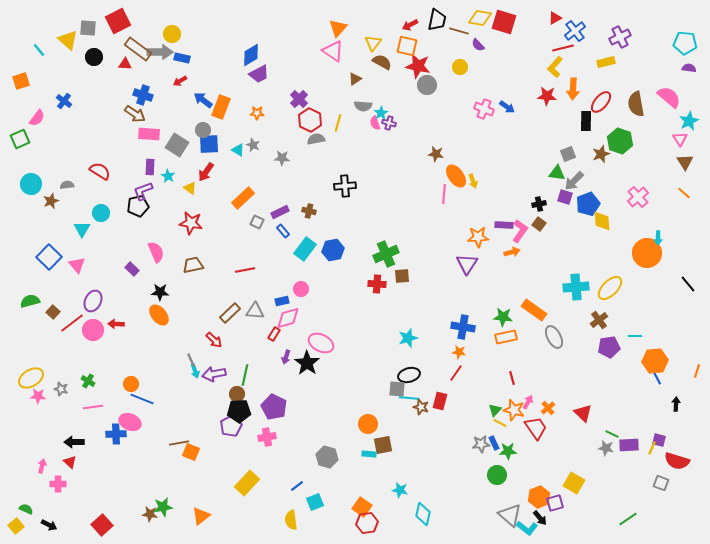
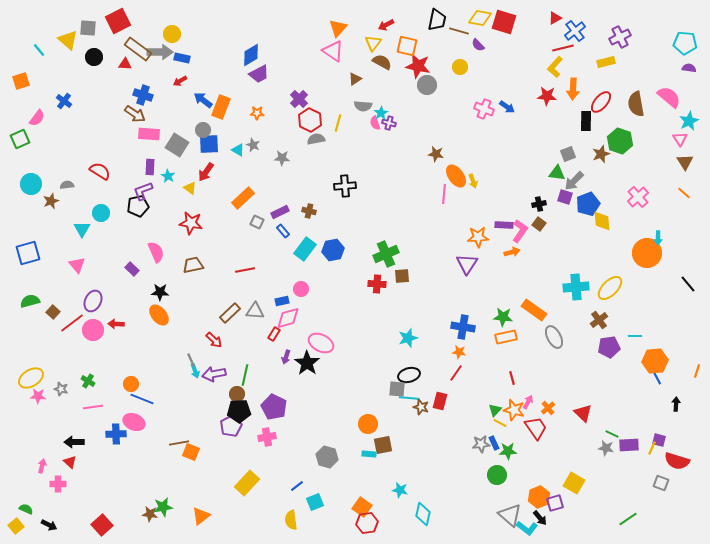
red arrow at (410, 25): moved 24 px left
blue square at (49, 257): moved 21 px left, 4 px up; rotated 30 degrees clockwise
pink ellipse at (130, 422): moved 4 px right
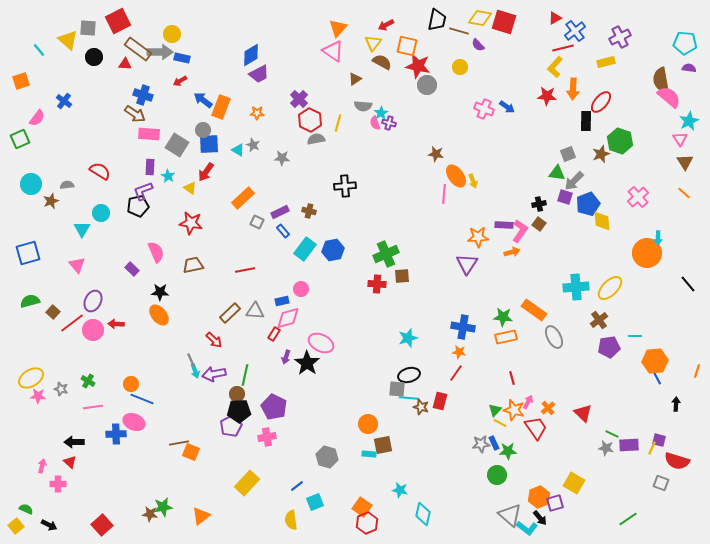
brown semicircle at (636, 104): moved 25 px right, 24 px up
red hexagon at (367, 523): rotated 15 degrees counterclockwise
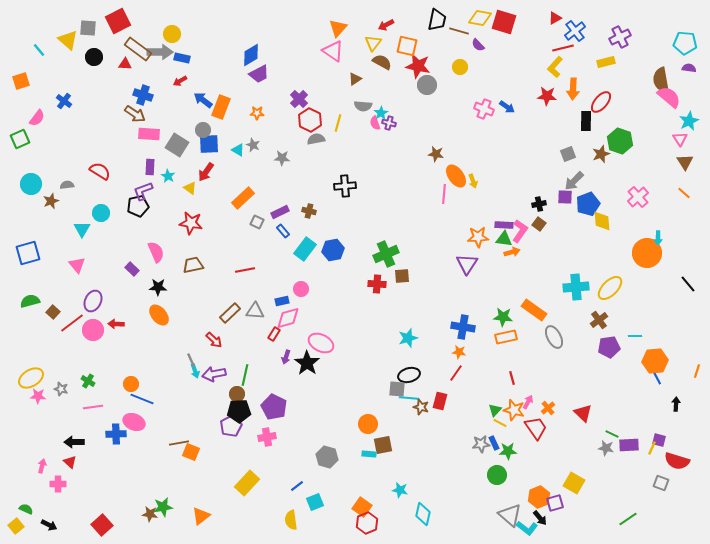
green triangle at (557, 173): moved 53 px left, 66 px down
purple square at (565, 197): rotated 14 degrees counterclockwise
black star at (160, 292): moved 2 px left, 5 px up
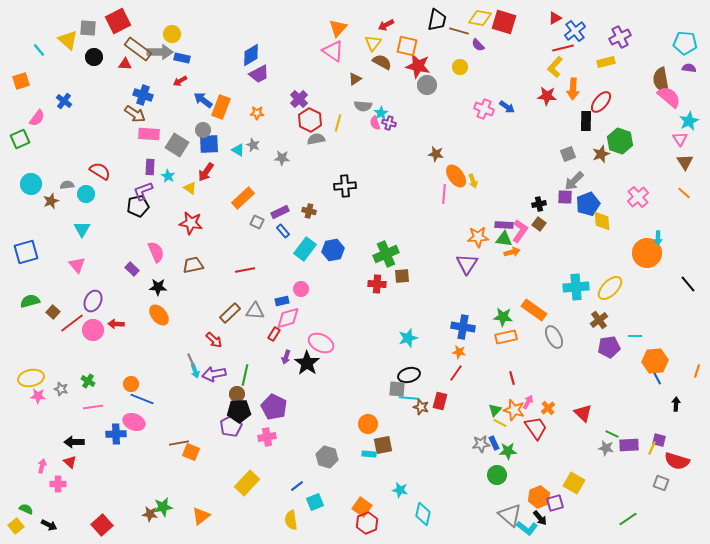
cyan circle at (101, 213): moved 15 px left, 19 px up
blue square at (28, 253): moved 2 px left, 1 px up
yellow ellipse at (31, 378): rotated 20 degrees clockwise
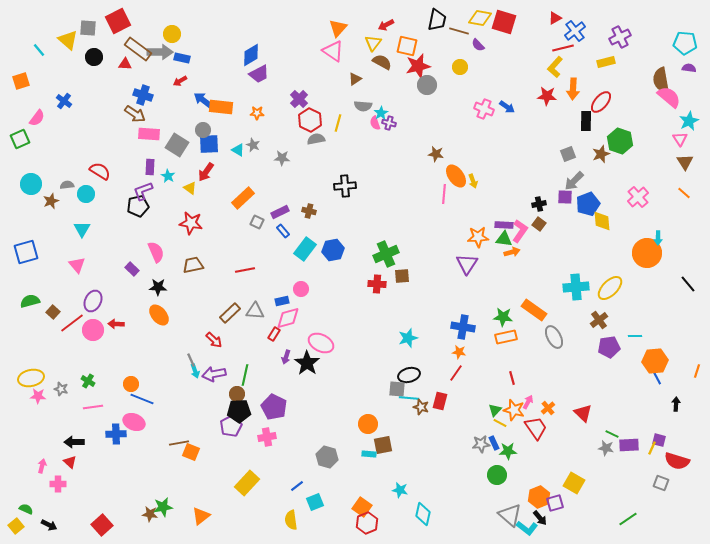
red star at (418, 66): rotated 25 degrees counterclockwise
orange rectangle at (221, 107): rotated 75 degrees clockwise
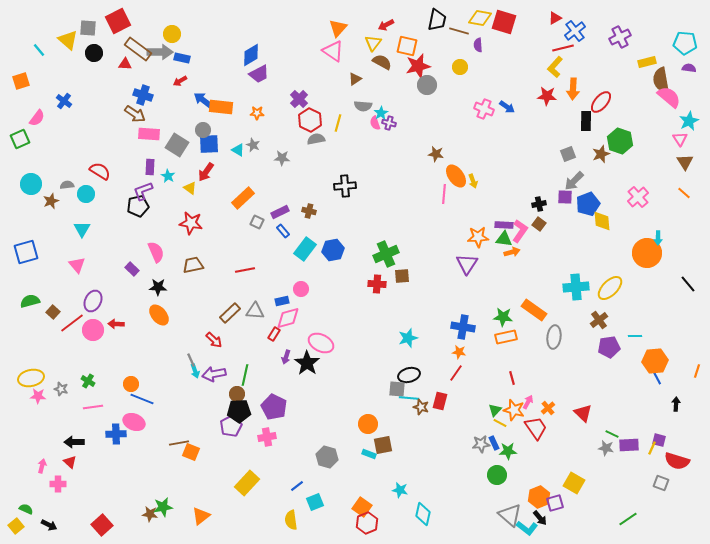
purple semicircle at (478, 45): rotated 40 degrees clockwise
black circle at (94, 57): moved 4 px up
yellow rectangle at (606, 62): moved 41 px right
gray ellipse at (554, 337): rotated 35 degrees clockwise
cyan rectangle at (369, 454): rotated 16 degrees clockwise
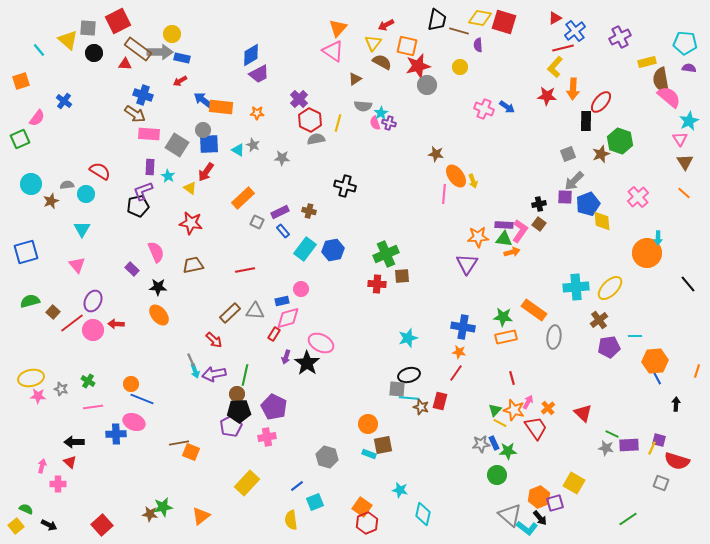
black cross at (345, 186): rotated 20 degrees clockwise
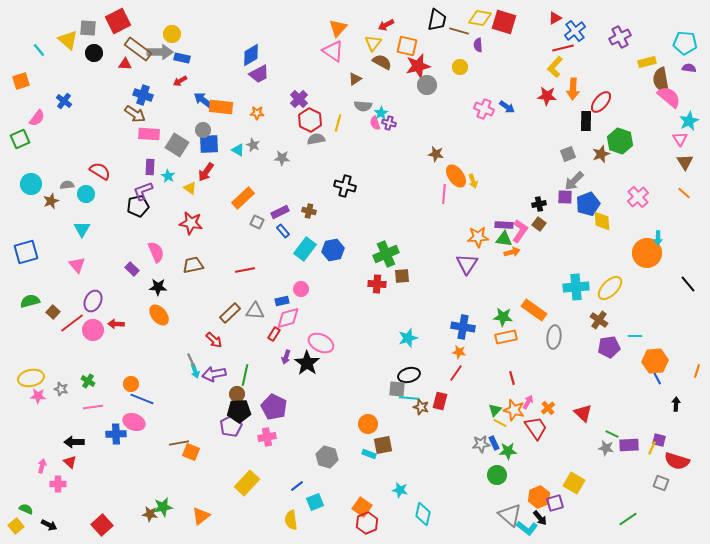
brown cross at (599, 320): rotated 18 degrees counterclockwise
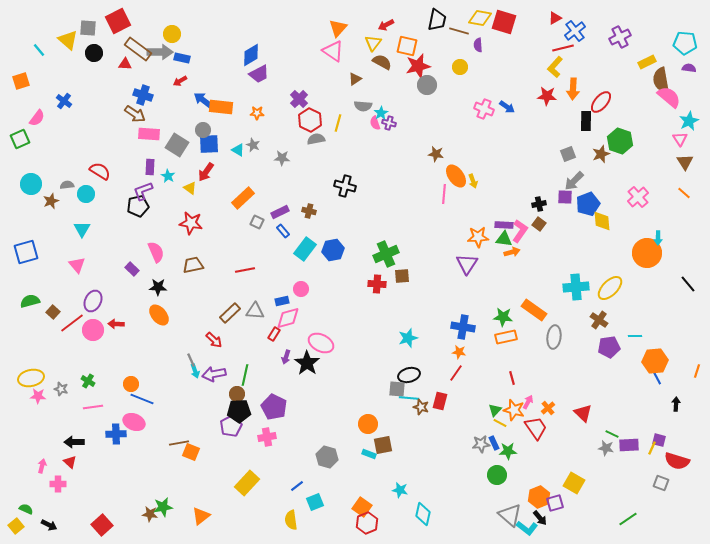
yellow rectangle at (647, 62): rotated 12 degrees counterclockwise
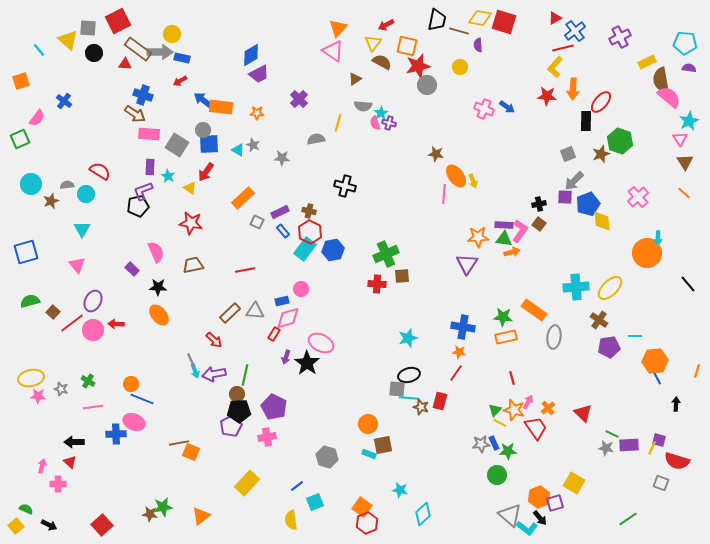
red hexagon at (310, 120): moved 112 px down
cyan diamond at (423, 514): rotated 35 degrees clockwise
